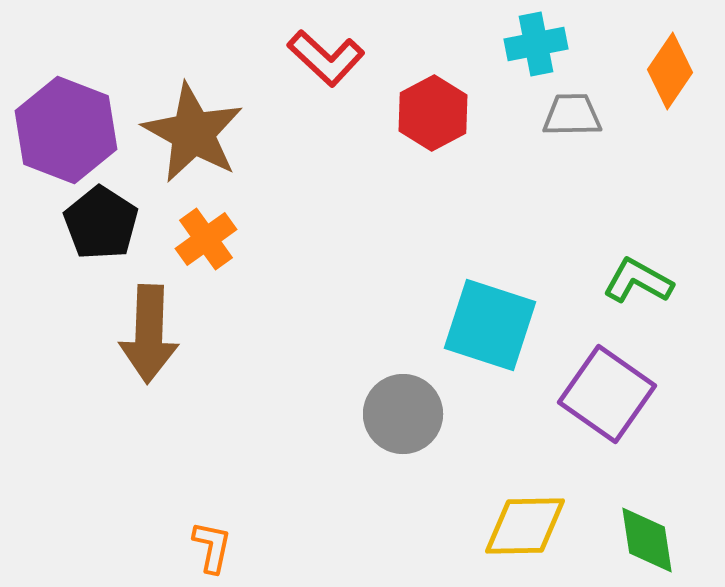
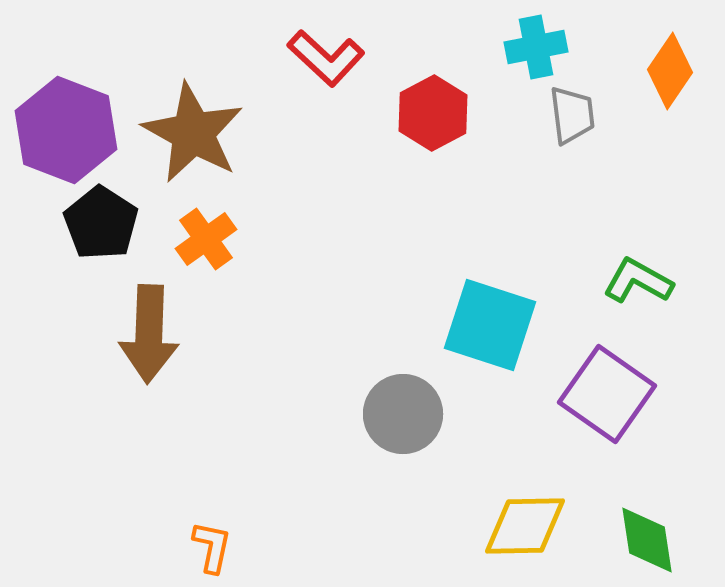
cyan cross: moved 3 px down
gray trapezoid: rotated 84 degrees clockwise
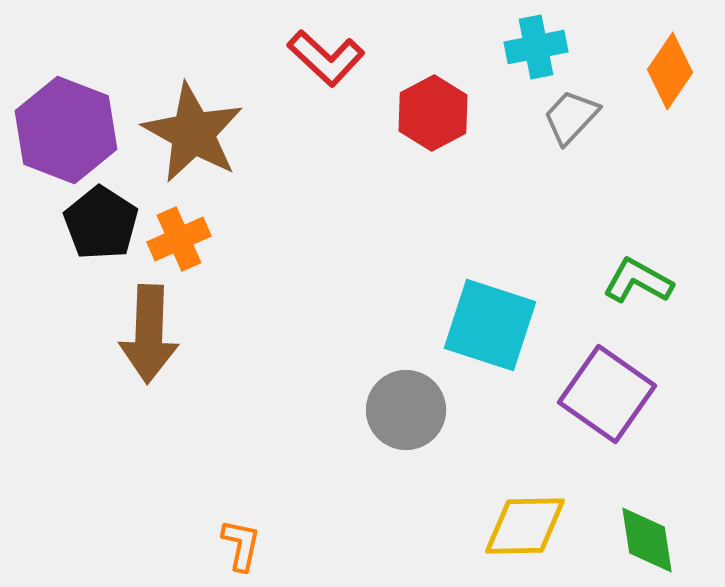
gray trapezoid: moved 1 px left, 2 px down; rotated 130 degrees counterclockwise
orange cross: moved 27 px left; rotated 12 degrees clockwise
gray circle: moved 3 px right, 4 px up
orange L-shape: moved 29 px right, 2 px up
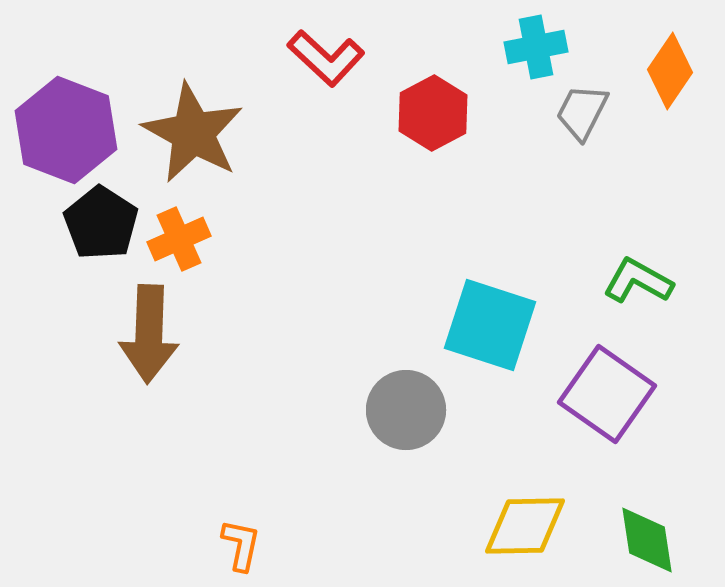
gray trapezoid: moved 11 px right, 5 px up; rotated 16 degrees counterclockwise
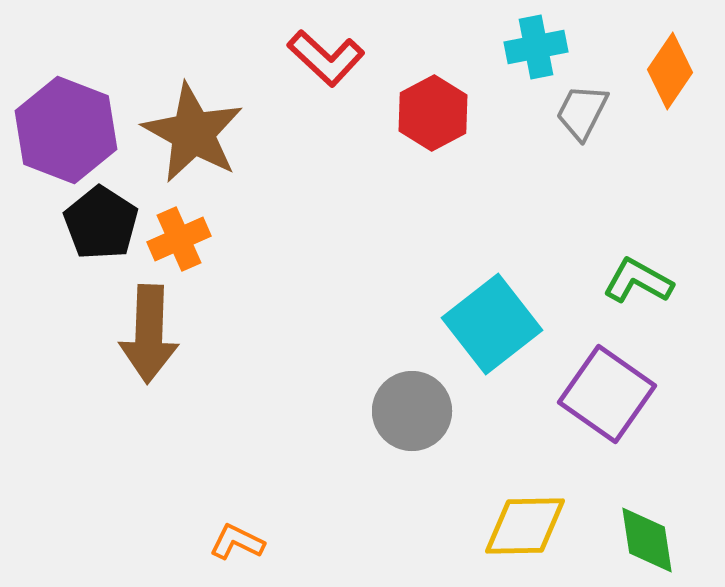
cyan square: moved 2 px right, 1 px up; rotated 34 degrees clockwise
gray circle: moved 6 px right, 1 px down
orange L-shape: moved 4 px left, 3 px up; rotated 76 degrees counterclockwise
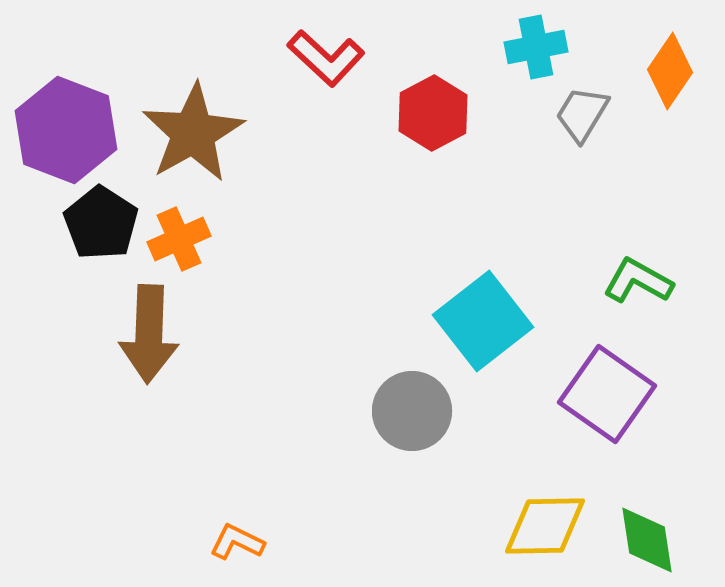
gray trapezoid: moved 2 px down; rotated 4 degrees clockwise
brown star: rotated 14 degrees clockwise
cyan square: moved 9 px left, 3 px up
yellow diamond: moved 20 px right
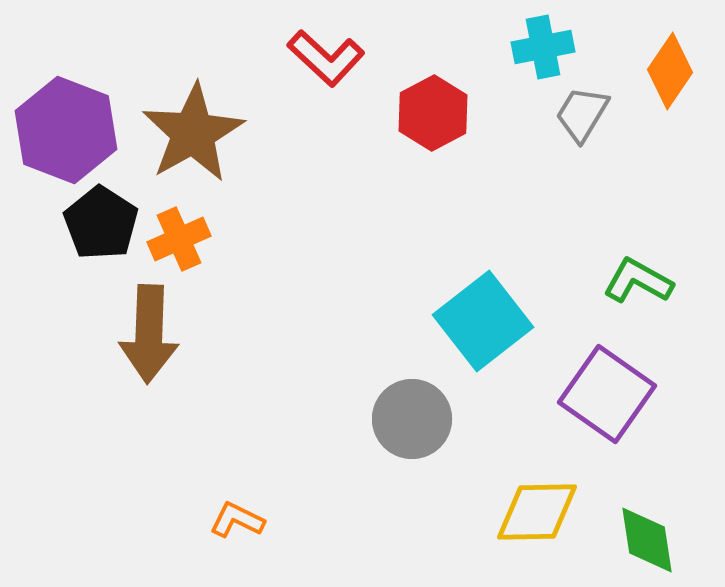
cyan cross: moved 7 px right
gray circle: moved 8 px down
yellow diamond: moved 8 px left, 14 px up
orange L-shape: moved 22 px up
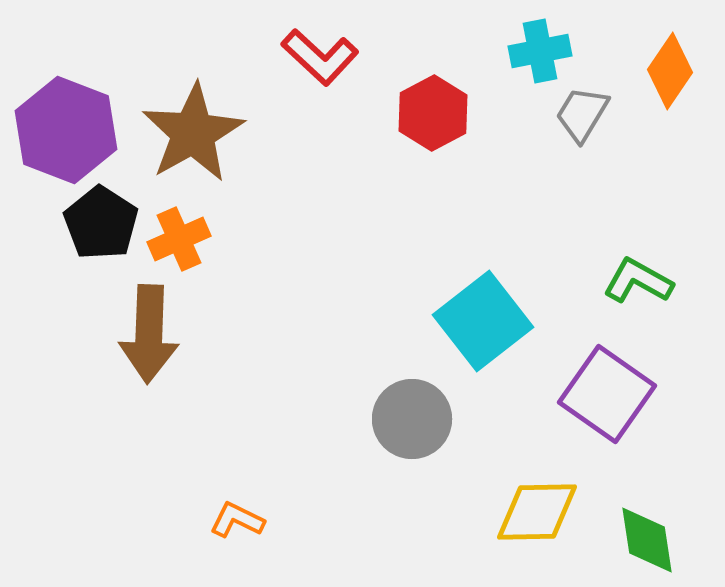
cyan cross: moved 3 px left, 4 px down
red L-shape: moved 6 px left, 1 px up
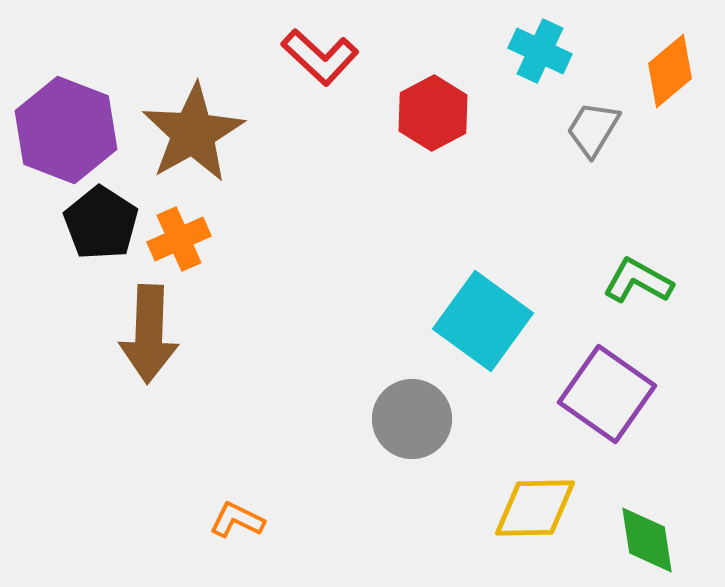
cyan cross: rotated 36 degrees clockwise
orange diamond: rotated 16 degrees clockwise
gray trapezoid: moved 11 px right, 15 px down
cyan square: rotated 16 degrees counterclockwise
yellow diamond: moved 2 px left, 4 px up
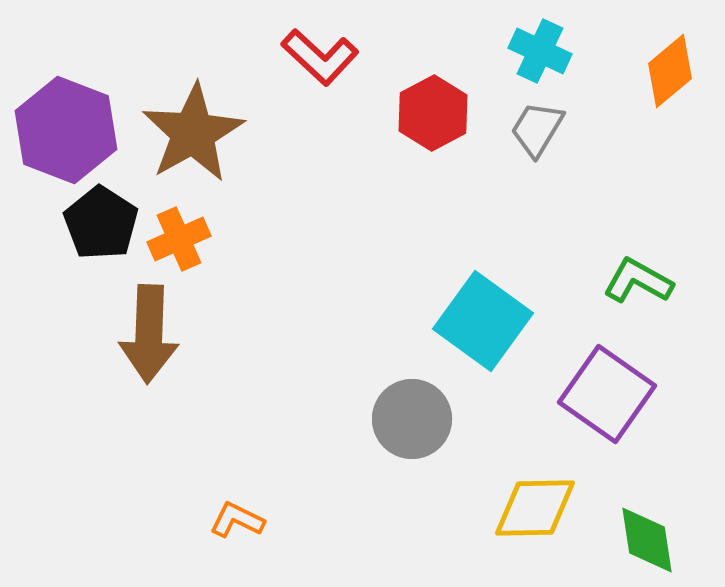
gray trapezoid: moved 56 px left
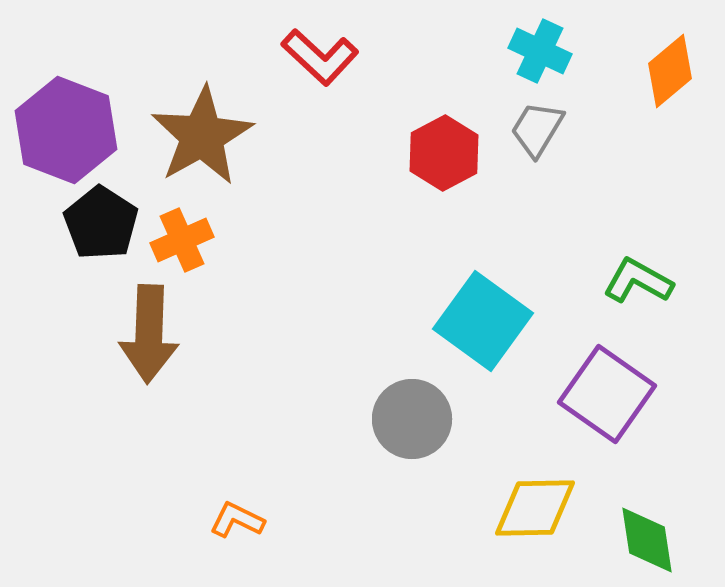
red hexagon: moved 11 px right, 40 px down
brown star: moved 9 px right, 3 px down
orange cross: moved 3 px right, 1 px down
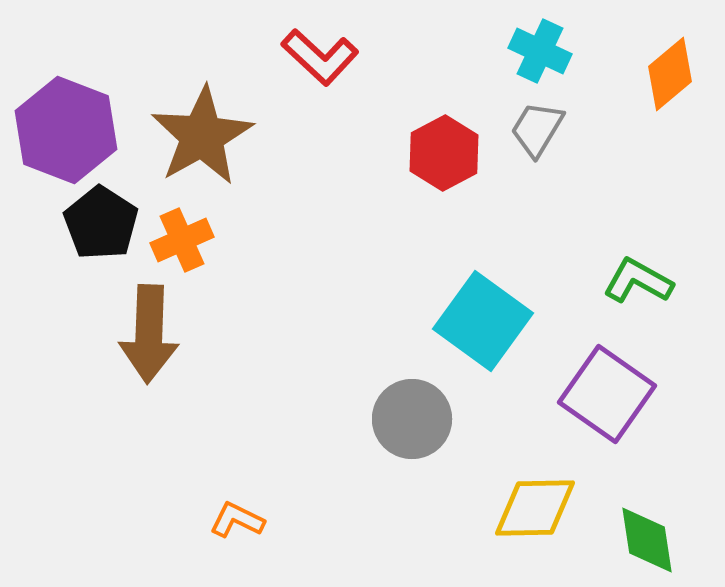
orange diamond: moved 3 px down
